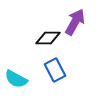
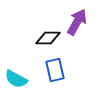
purple arrow: moved 2 px right
blue rectangle: rotated 15 degrees clockwise
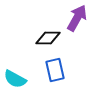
purple arrow: moved 4 px up
cyan semicircle: moved 1 px left
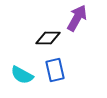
cyan semicircle: moved 7 px right, 4 px up
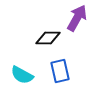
blue rectangle: moved 5 px right, 1 px down
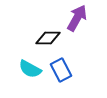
blue rectangle: moved 1 px right, 1 px up; rotated 15 degrees counterclockwise
cyan semicircle: moved 8 px right, 6 px up
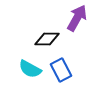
black diamond: moved 1 px left, 1 px down
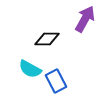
purple arrow: moved 8 px right, 1 px down
blue rectangle: moved 5 px left, 11 px down
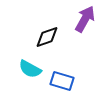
black diamond: moved 2 px up; rotated 20 degrees counterclockwise
blue rectangle: moved 6 px right; rotated 45 degrees counterclockwise
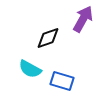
purple arrow: moved 2 px left
black diamond: moved 1 px right, 1 px down
